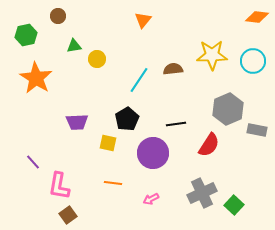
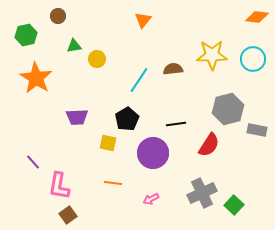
cyan circle: moved 2 px up
gray hexagon: rotated 8 degrees clockwise
purple trapezoid: moved 5 px up
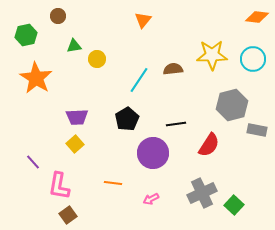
gray hexagon: moved 4 px right, 4 px up
yellow square: moved 33 px left, 1 px down; rotated 36 degrees clockwise
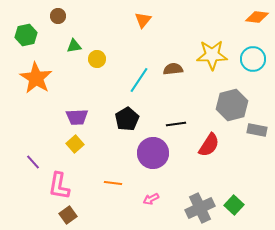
gray cross: moved 2 px left, 15 px down
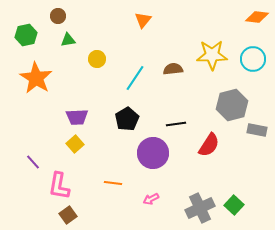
green triangle: moved 6 px left, 6 px up
cyan line: moved 4 px left, 2 px up
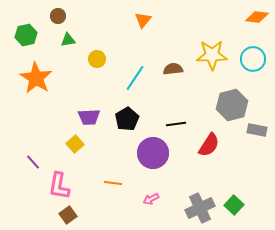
purple trapezoid: moved 12 px right
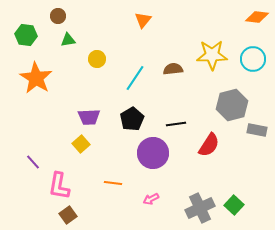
green hexagon: rotated 20 degrees clockwise
black pentagon: moved 5 px right
yellow square: moved 6 px right
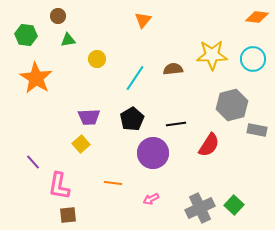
brown square: rotated 30 degrees clockwise
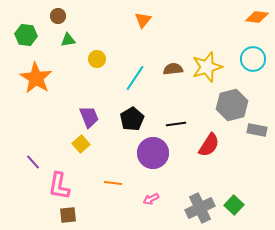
yellow star: moved 5 px left, 12 px down; rotated 16 degrees counterclockwise
purple trapezoid: rotated 110 degrees counterclockwise
